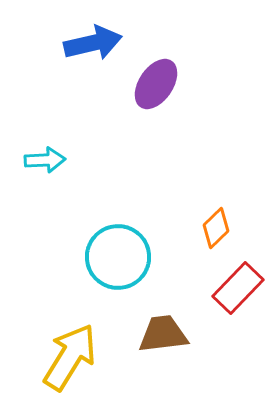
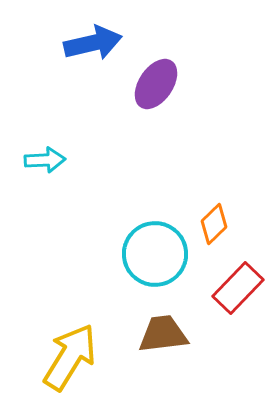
orange diamond: moved 2 px left, 4 px up
cyan circle: moved 37 px right, 3 px up
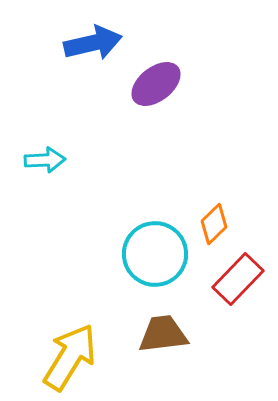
purple ellipse: rotated 18 degrees clockwise
red rectangle: moved 9 px up
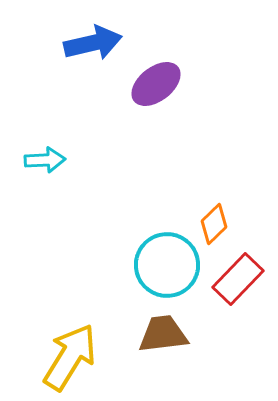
cyan circle: moved 12 px right, 11 px down
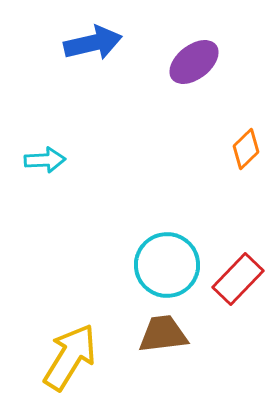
purple ellipse: moved 38 px right, 22 px up
orange diamond: moved 32 px right, 75 px up
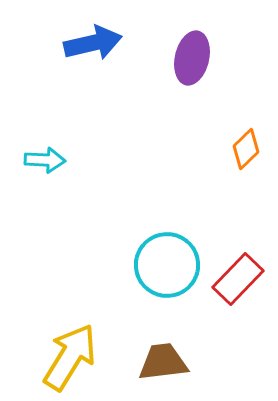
purple ellipse: moved 2 px left, 4 px up; rotated 39 degrees counterclockwise
cyan arrow: rotated 6 degrees clockwise
brown trapezoid: moved 28 px down
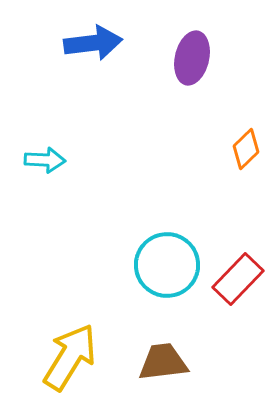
blue arrow: rotated 6 degrees clockwise
